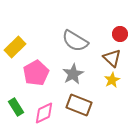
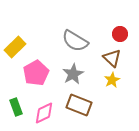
green rectangle: rotated 12 degrees clockwise
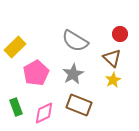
yellow star: moved 1 px right
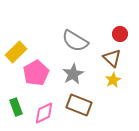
yellow rectangle: moved 1 px right, 5 px down
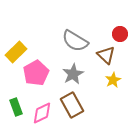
brown triangle: moved 6 px left, 3 px up
brown rectangle: moved 7 px left; rotated 40 degrees clockwise
pink diamond: moved 2 px left
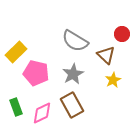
red circle: moved 2 px right
pink pentagon: rotated 30 degrees counterclockwise
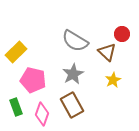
brown triangle: moved 1 px right, 3 px up
pink pentagon: moved 3 px left, 7 px down
pink diamond: moved 1 px down; rotated 45 degrees counterclockwise
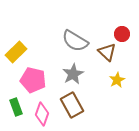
yellow star: moved 4 px right
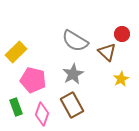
yellow star: moved 4 px right, 1 px up
